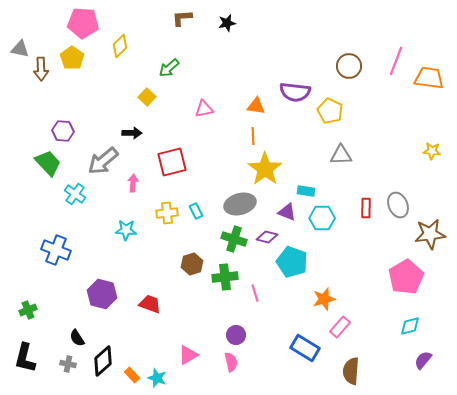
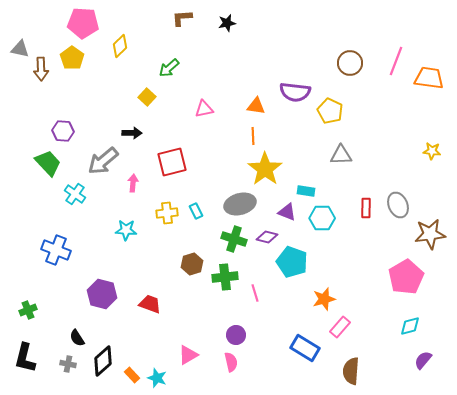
brown circle at (349, 66): moved 1 px right, 3 px up
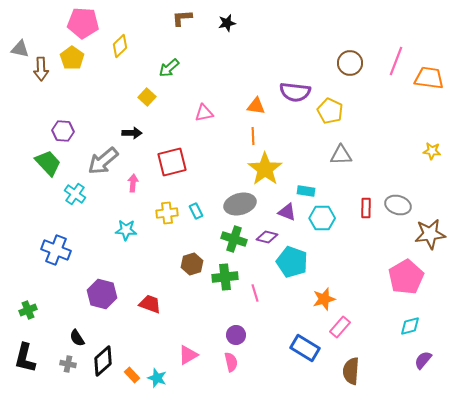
pink triangle at (204, 109): moved 4 px down
gray ellipse at (398, 205): rotated 50 degrees counterclockwise
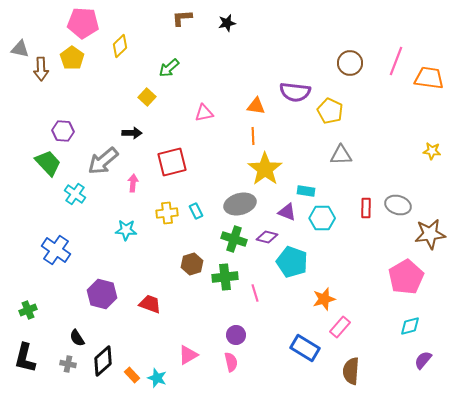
blue cross at (56, 250): rotated 12 degrees clockwise
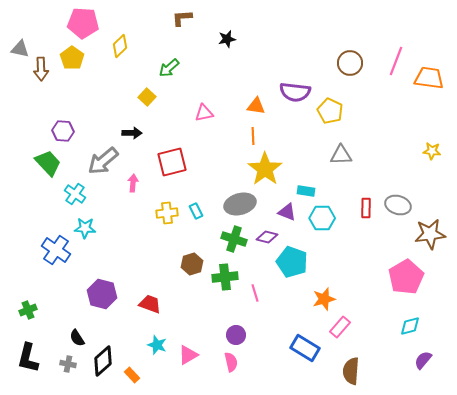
black star at (227, 23): moved 16 px down
cyan star at (126, 230): moved 41 px left, 2 px up
black L-shape at (25, 358): moved 3 px right
cyan star at (157, 378): moved 33 px up
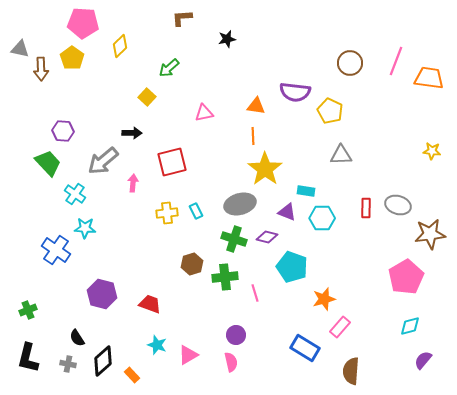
cyan pentagon at (292, 262): moved 5 px down
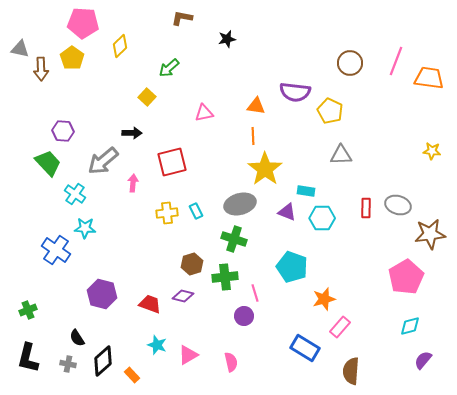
brown L-shape at (182, 18): rotated 15 degrees clockwise
purple diamond at (267, 237): moved 84 px left, 59 px down
purple circle at (236, 335): moved 8 px right, 19 px up
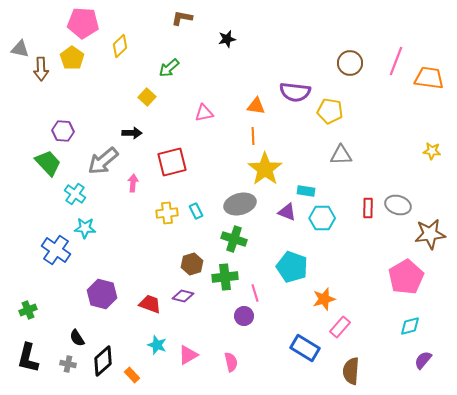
yellow pentagon at (330, 111): rotated 15 degrees counterclockwise
red rectangle at (366, 208): moved 2 px right
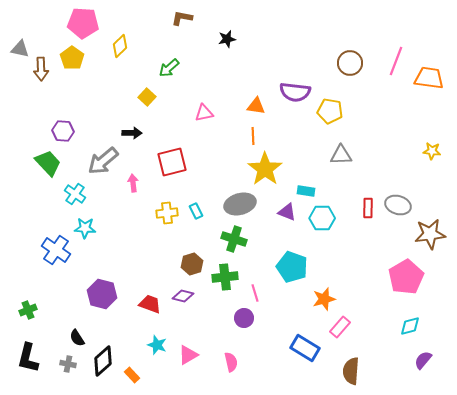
pink arrow at (133, 183): rotated 12 degrees counterclockwise
purple circle at (244, 316): moved 2 px down
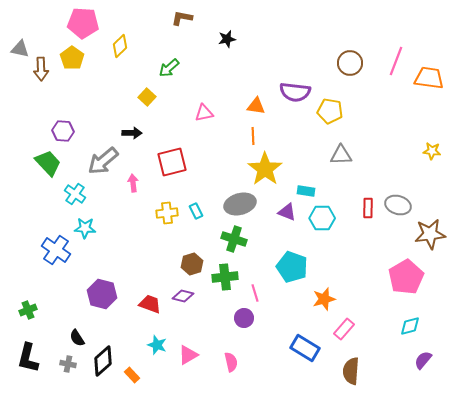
pink rectangle at (340, 327): moved 4 px right, 2 px down
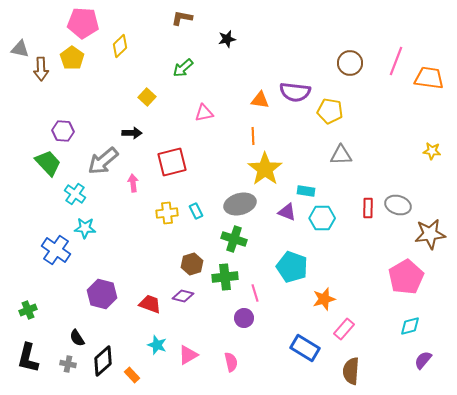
green arrow at (169, 68): moved 14 px right
orange triangle at (256, 106): moved 4 px right, 6 px up
